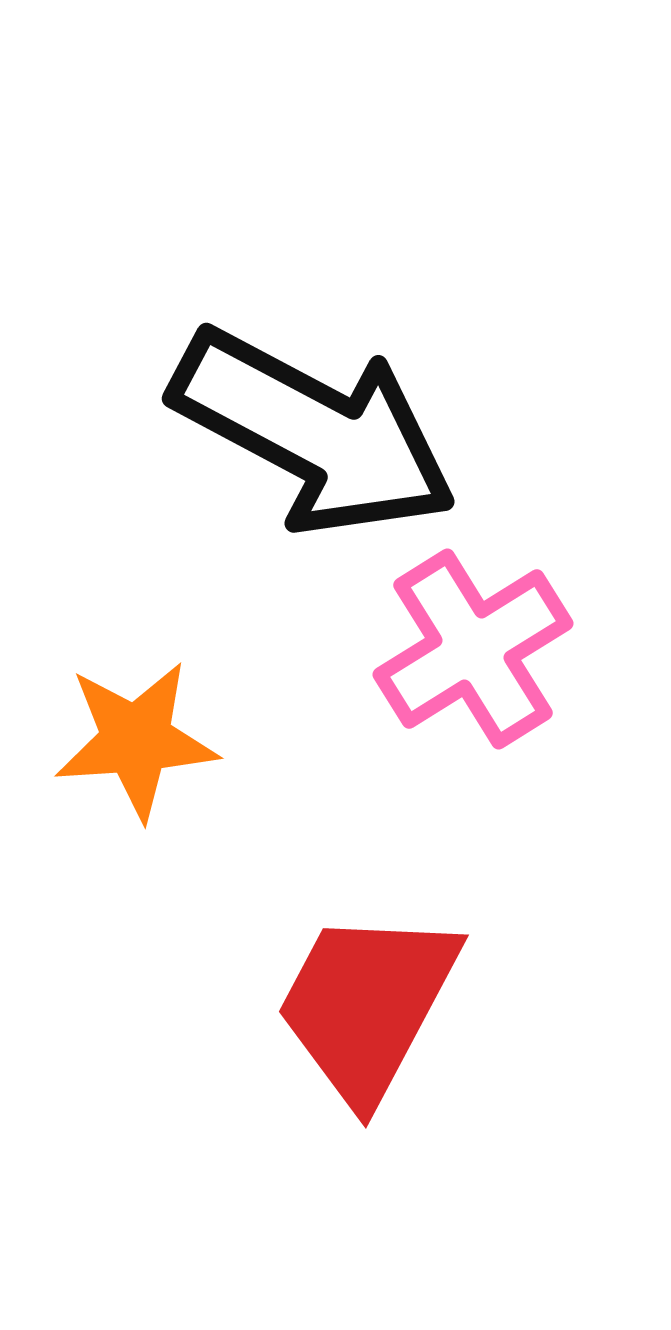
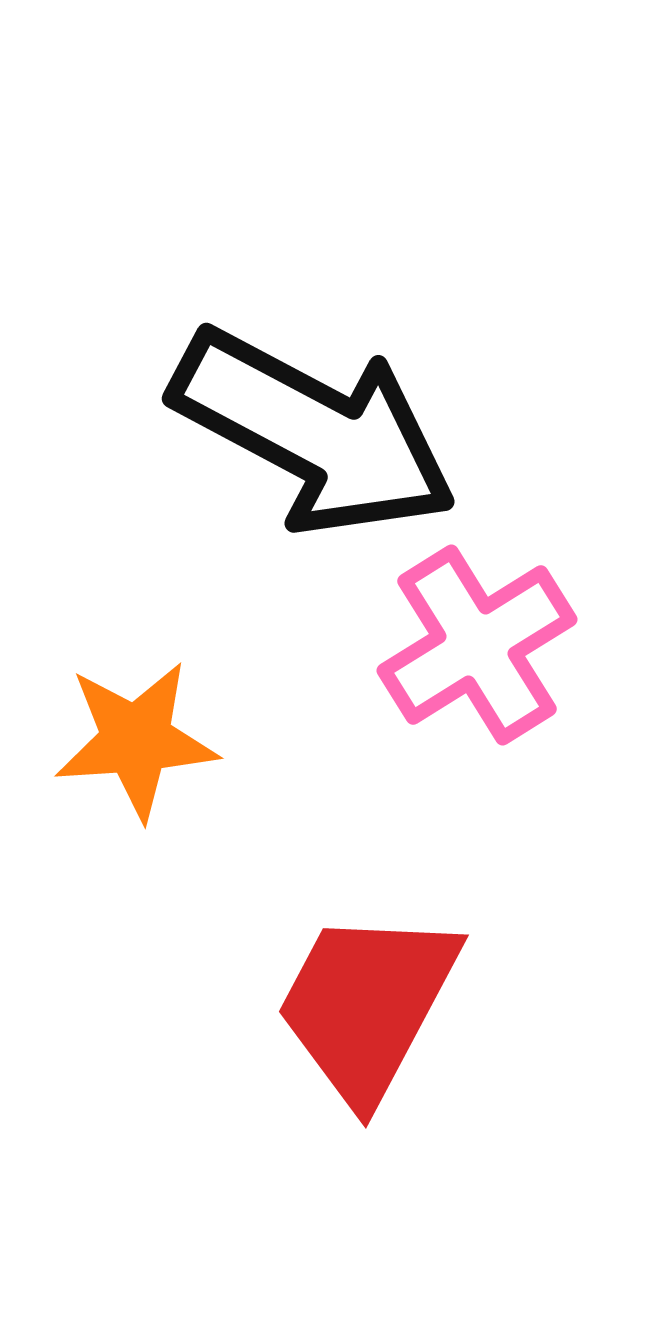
pink cross: moved 4 px right, 4 px up
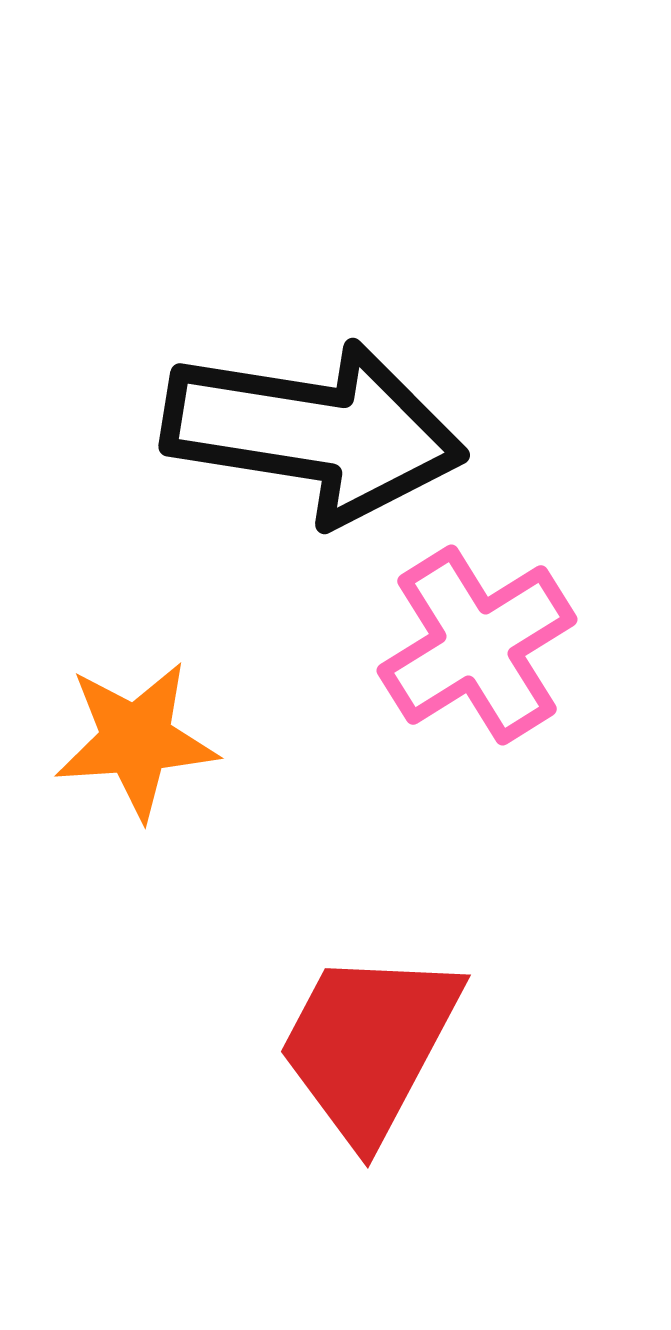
black arrow: rotated 19 degrees counterclockwise
red trapezoid: moved 2 px right, 40 px down
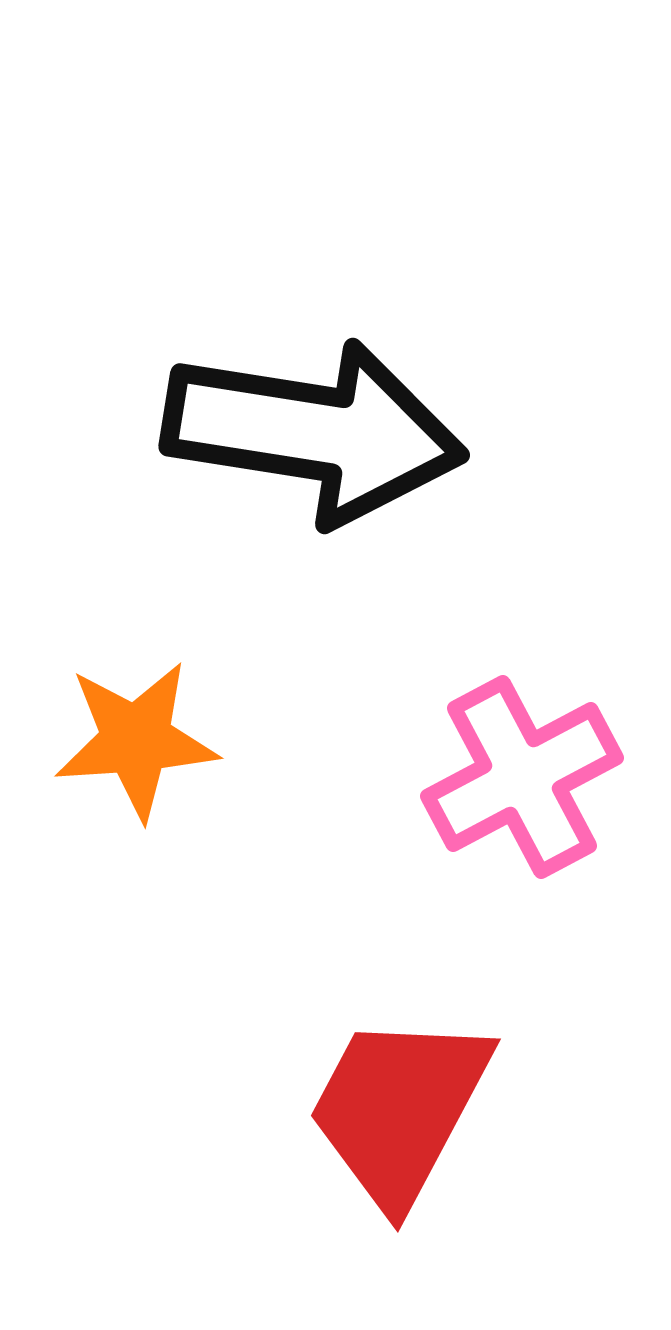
pink cross: moved 45 px right, 132 px down; rotated 4 degrees clockwise
red trapezoid: moved 30 px right, 64 px down
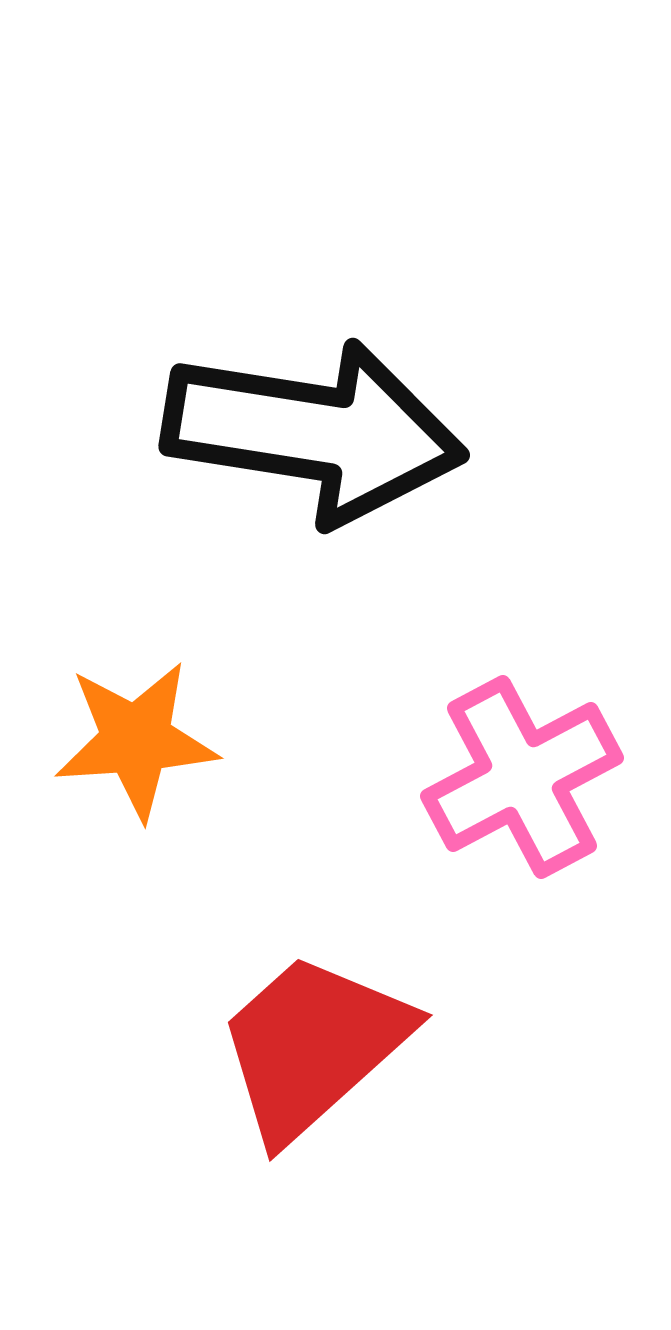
red trapezoid: moved 86 px left, 63 px up; rotated 20 degrees clockwise
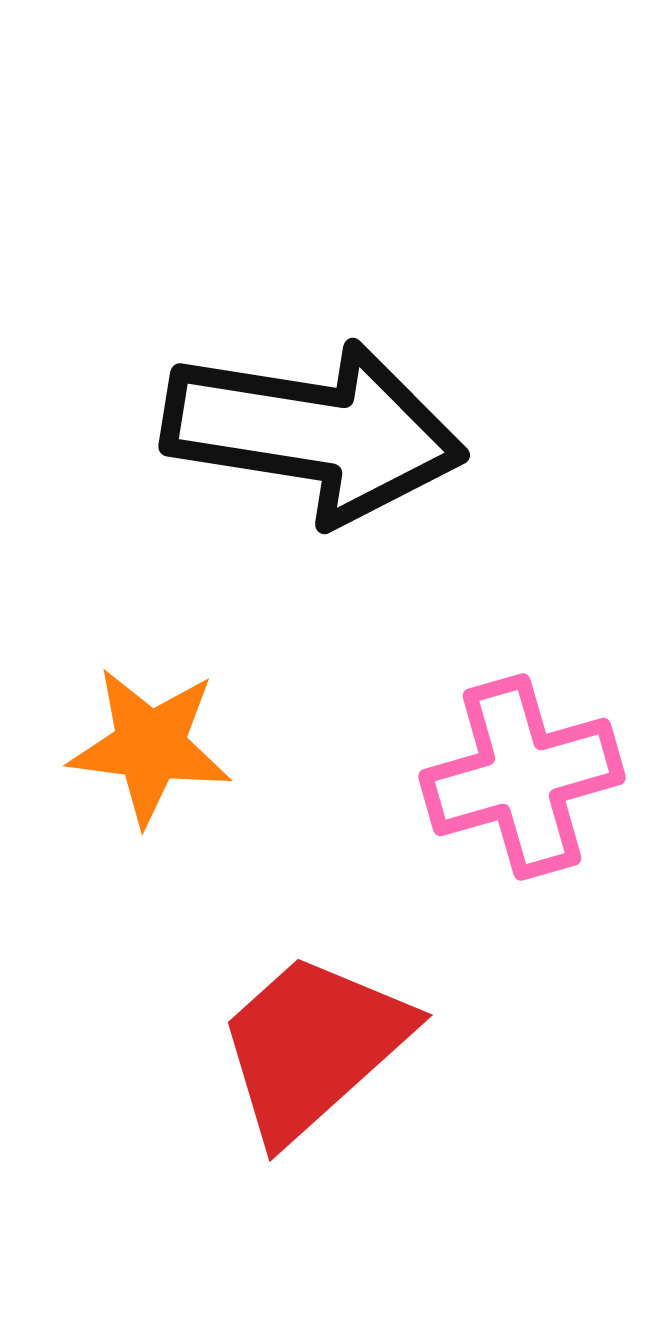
orange star: moved 14 px right, 6 px down; rotated 11 degrees clockwise
pink cross: rotated 12 degrees clockwise
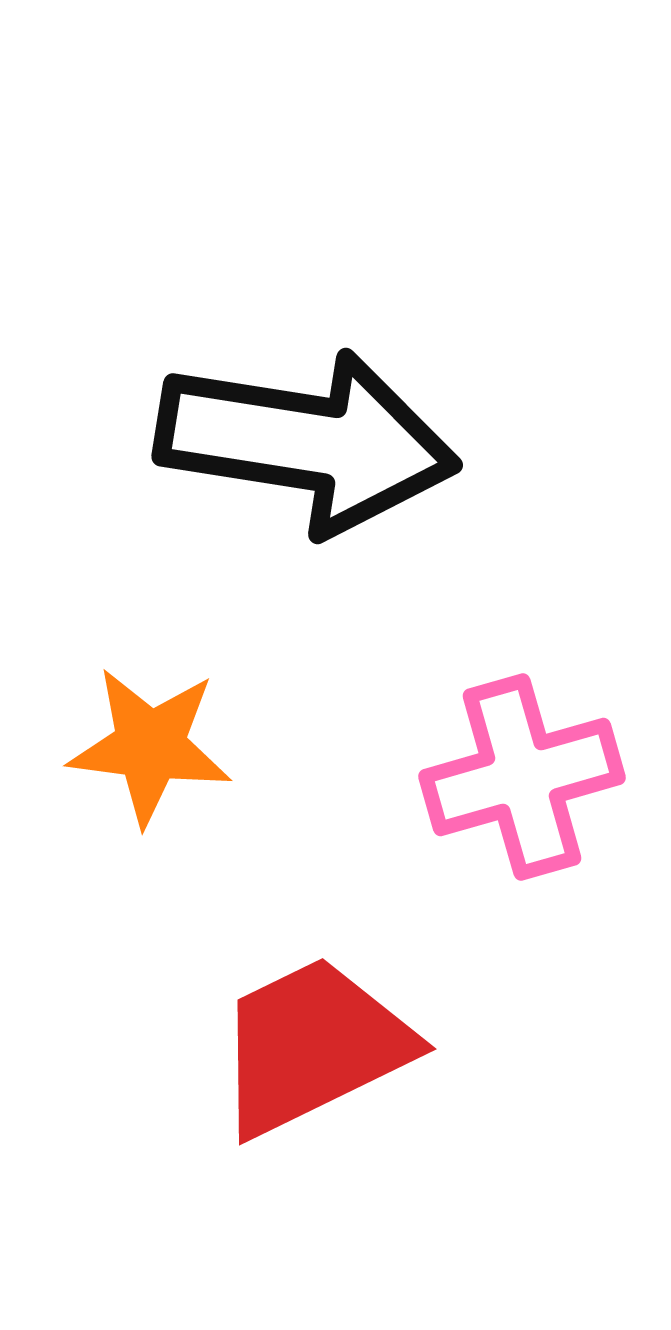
black arrow: moved 7 px left, 10 px down
red trapezoid: rotated 16 degrees clockwise
